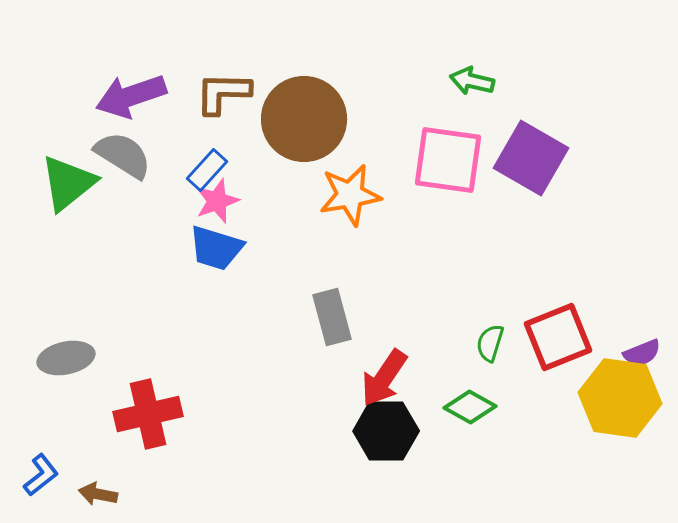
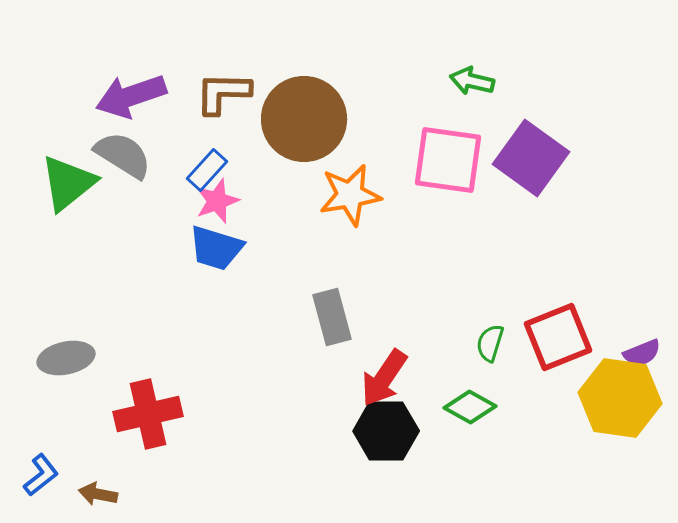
purple square: rotated 6 degrees clockwise
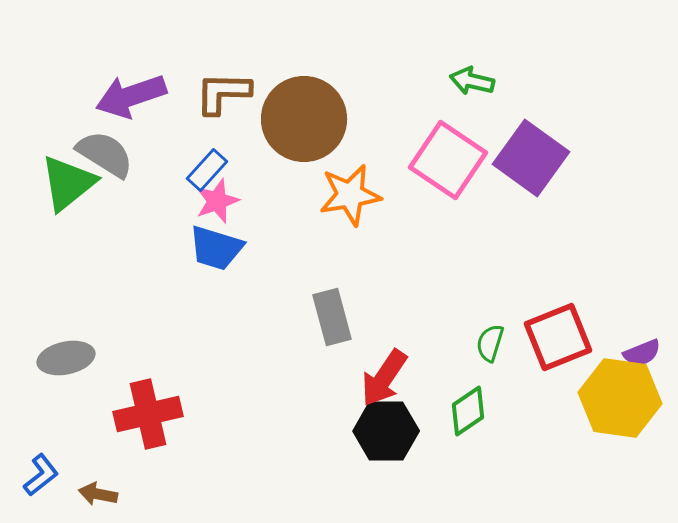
gray semicircle: moved 18 px left, 1 px up
pink square: rotated 26 degrees clockwise
green diamond: moved 2 px left, 4 px down; rotated 63 degrees counterclockwise
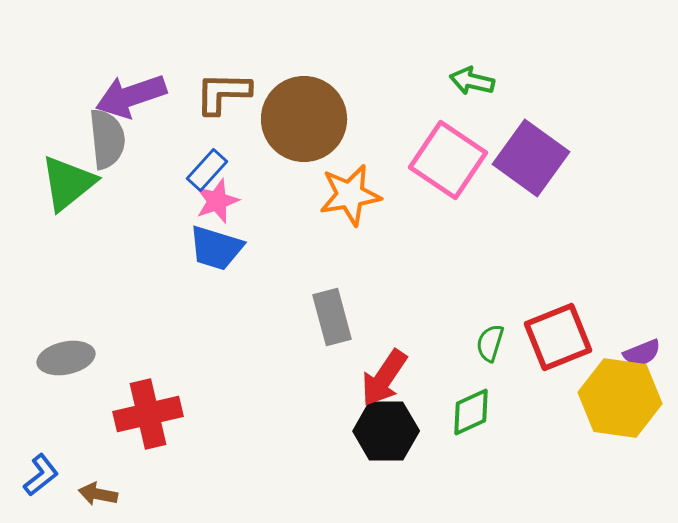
gray semicircle: moved 2 px right, 15 px up; rotated 52 degrees clockwise
green diamond: moved 3 px right, 1 px down; rotated 9 degrees clockwise
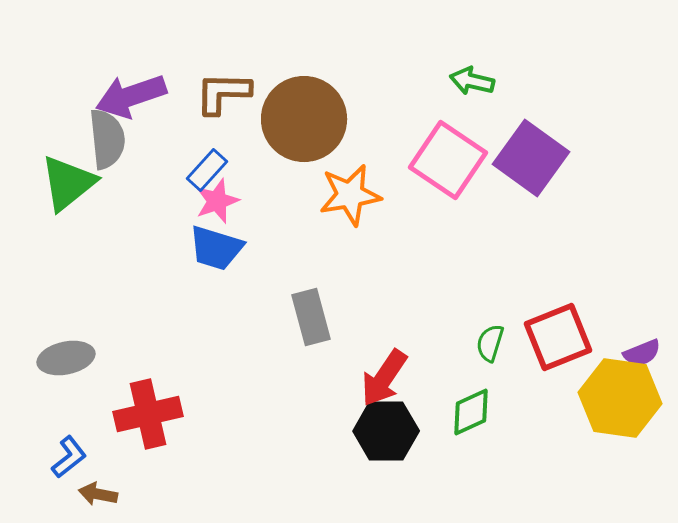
gray rectangle: moved 21 px left
blue L-shape: moved 28 px right, 18 px up
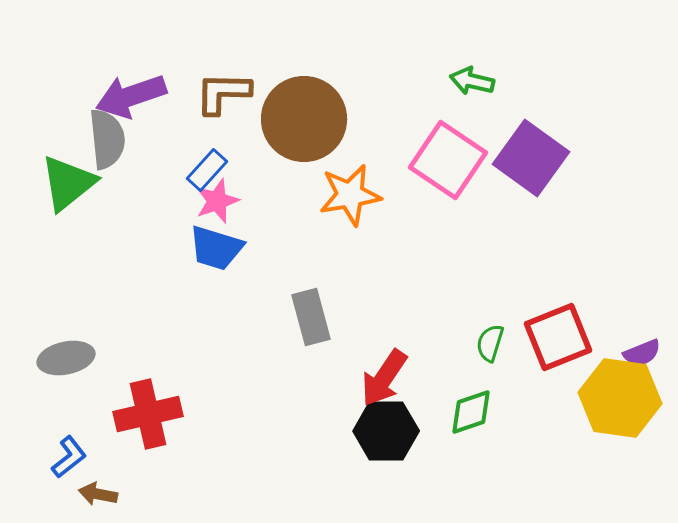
green diamond: rotated 6 degrees clockwise
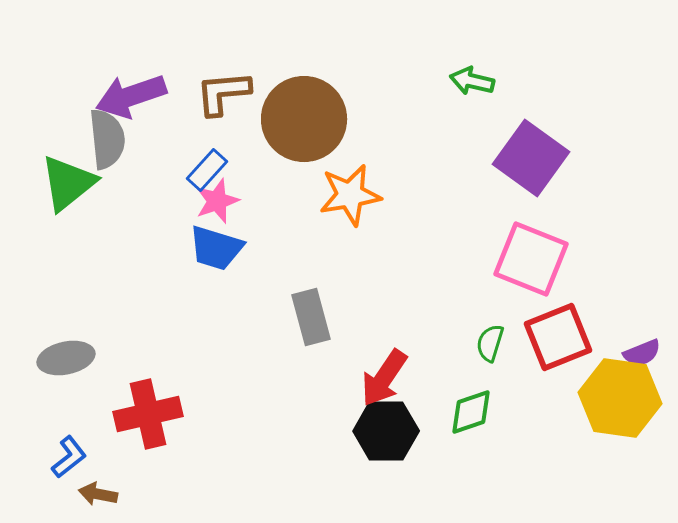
brown L-shape: rotated 6 degrees counterclockwise
pink square: moved 83 px right, 99 px down; rotated 12 degrees counterclockwise
